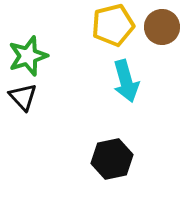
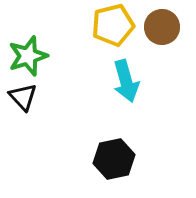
black hexagon: moved 2 px right
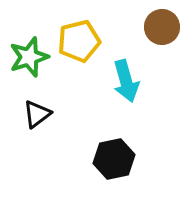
yellow pentagon: moved 34 px left, 16 px down
green star: moved 1 px right, 1 px down
black triangle: moved 14 px right, 17 px down; rotated 36 degrees clockwise
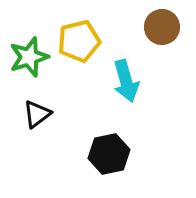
black hexagon: moved 5 px left, 5 px up
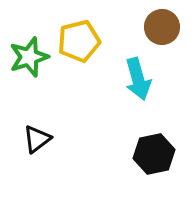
cyan arrow: moved 12 px right, 2 px up
black triangle: moved 25 px down
black hexagon: moved 45 px right
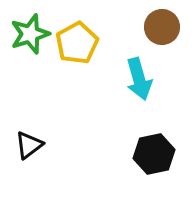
yellow pentagon: moved 2 px left, 2 px down; rotated 15 degrees counterclockwise
green star: moved 1 px right, 23 px up
cyan arrow: moved 1 px right
black triangle: moved 8 px left, 6 px down
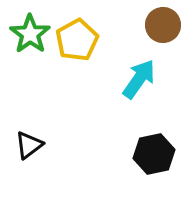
brown circle: moved 1 px right, 2 px up
green star: rotated 18 degrees counterclockwise
yellow pentagon: moved 3 px up
cyan arrow: rotated 129 degrees counterclockwise
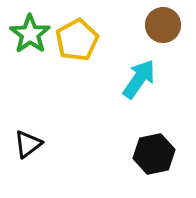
black triangle: moved 1 px left, 1 px up
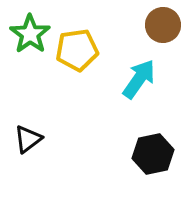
yellow pentagon: moved 10 px down; rotated 21 degrees clockwise
black triangle: moved 5 px up
black hexagon: moved 1 px left
